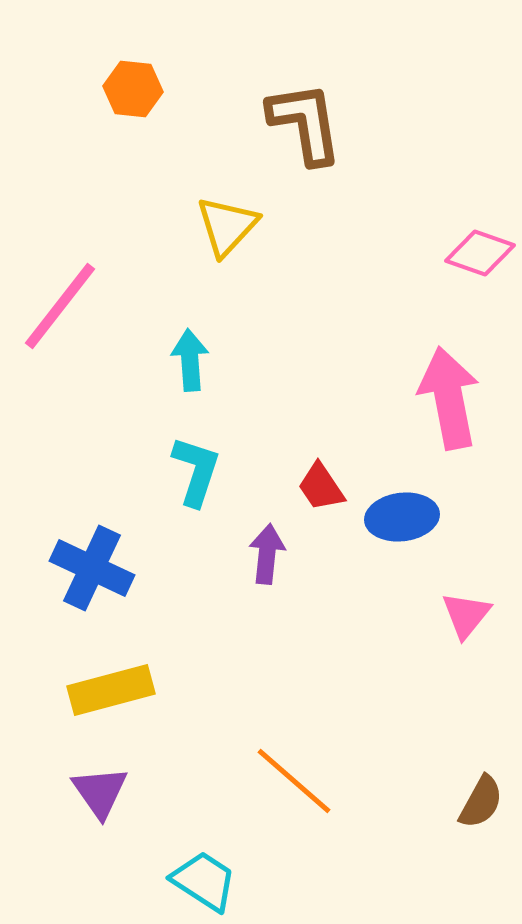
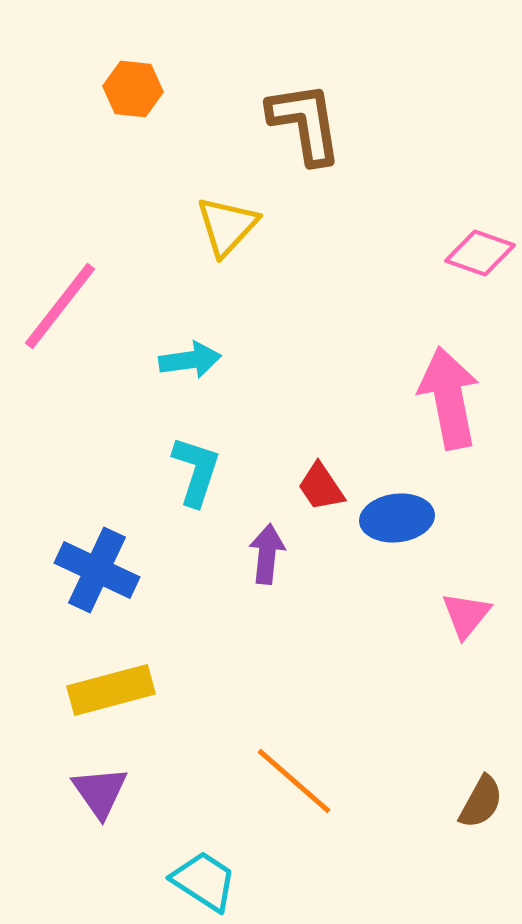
cyan arrow: rotated 86 degrees clockwise
blue ellipse: moved 5 px left, 1 px down
blue cross: moved 5 px right, 2 px down
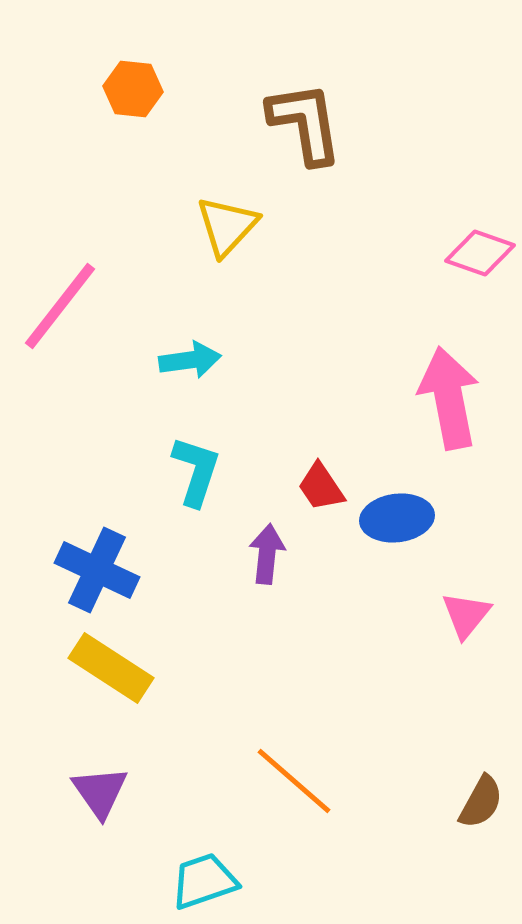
yellow rectangle: moved 22 px up; rotated 48 degrees clockwise
cyan trapezoid: rotated 52 degrees counterclockwise
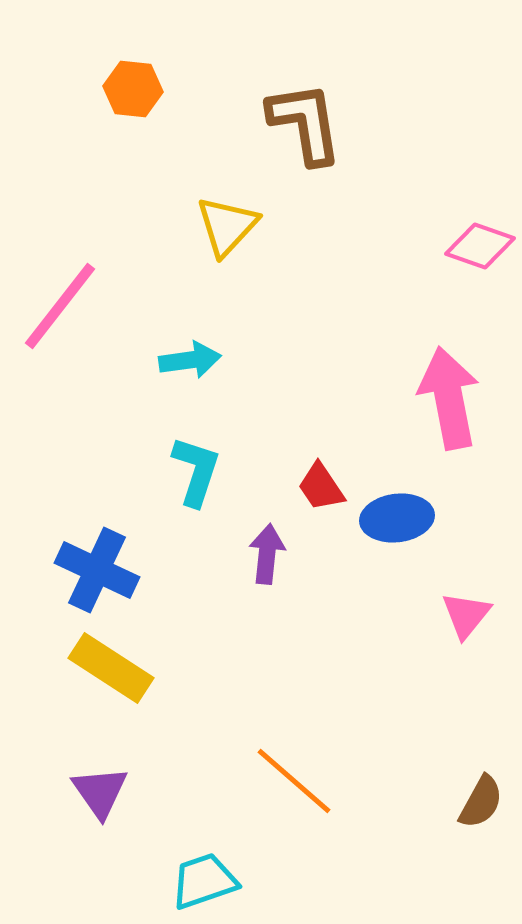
pink diamond: moved 7 px up
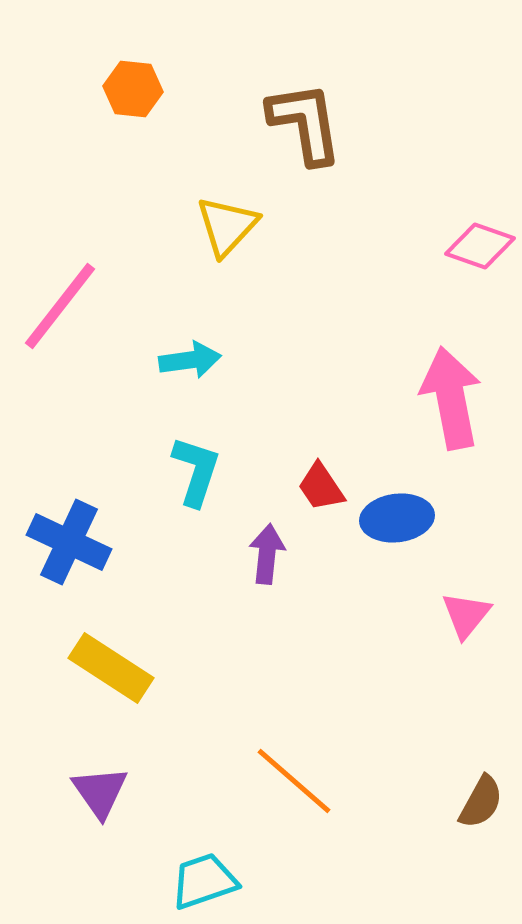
pink arrow: moved 2 px right
blue cross: moved 28 px left, 28 px up
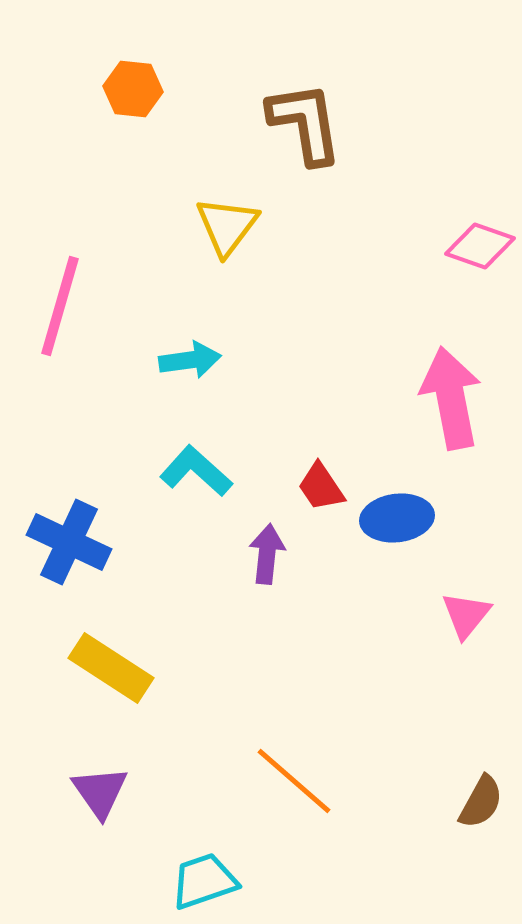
yellow triangle: rotated 6 degrees counterclockwise
pink line: rotated 22 degrees counterclockwise
cyan L-shape: rotated 66 degrees counterclockwise
